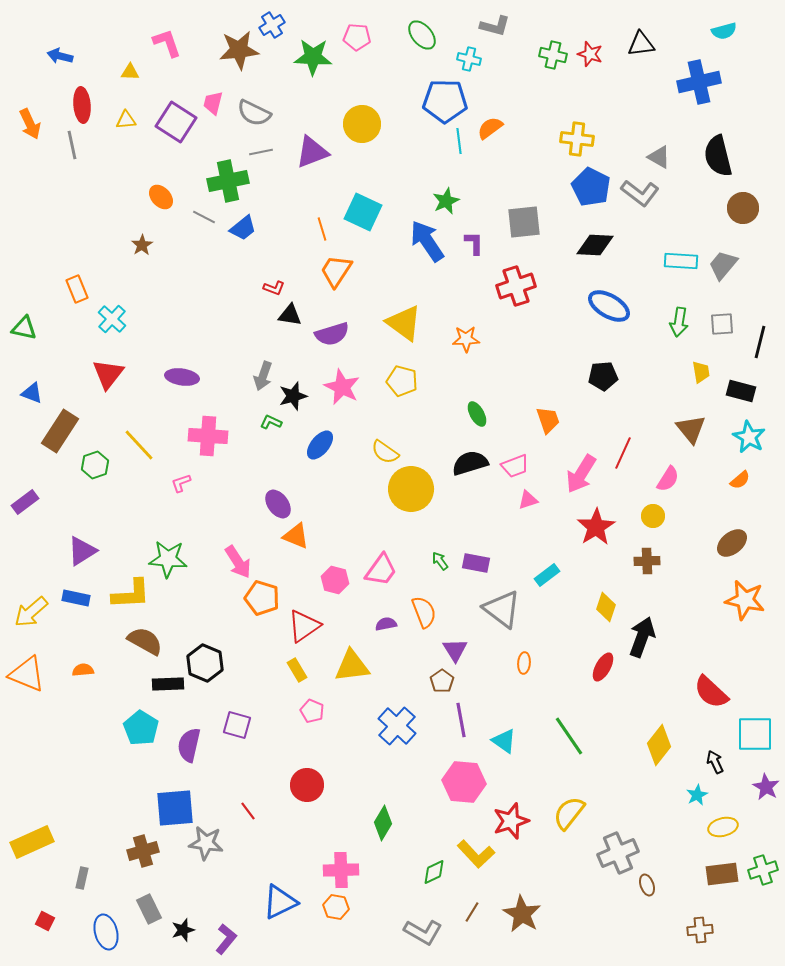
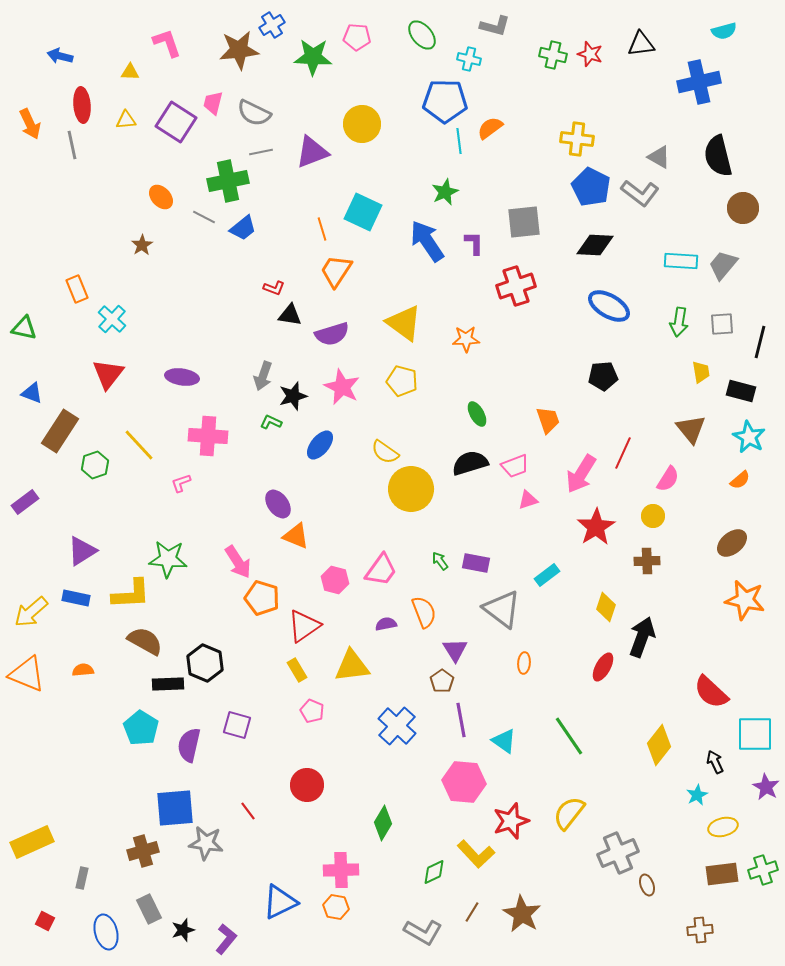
green star at (446, 201): moved 1 px left, 9 px up
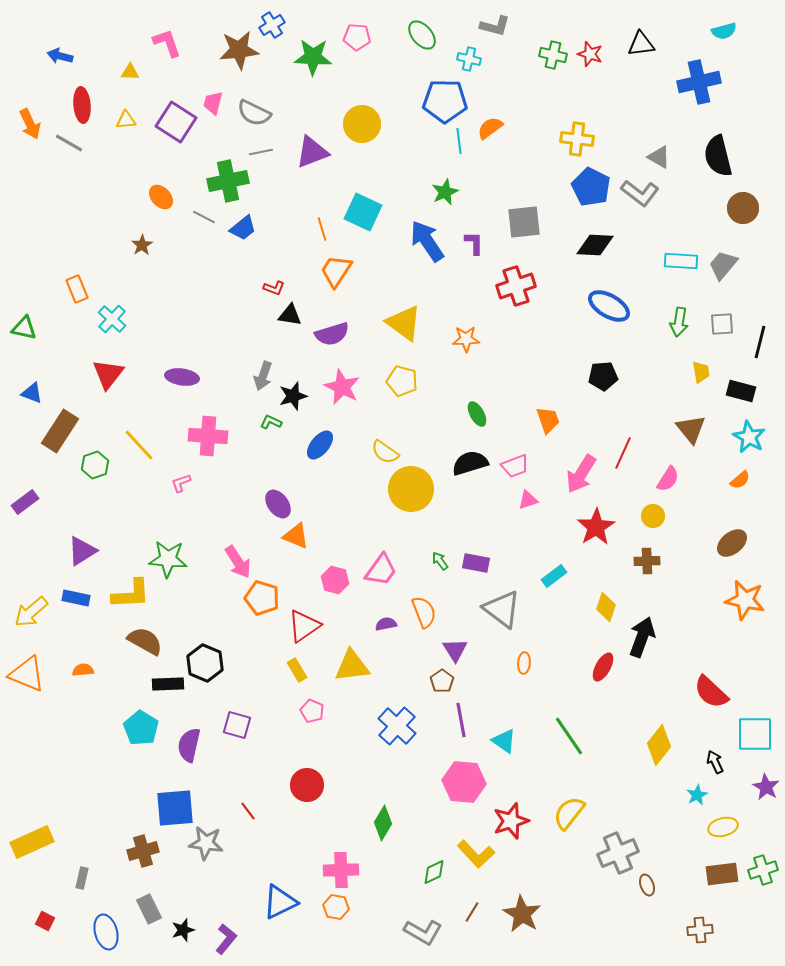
gray line at (72, 145): moved 3 px left, 2 px up; rotated 48 degrees counterclockwise
cyan rectangle at (547, 575): moved 7 px right, 1 px down
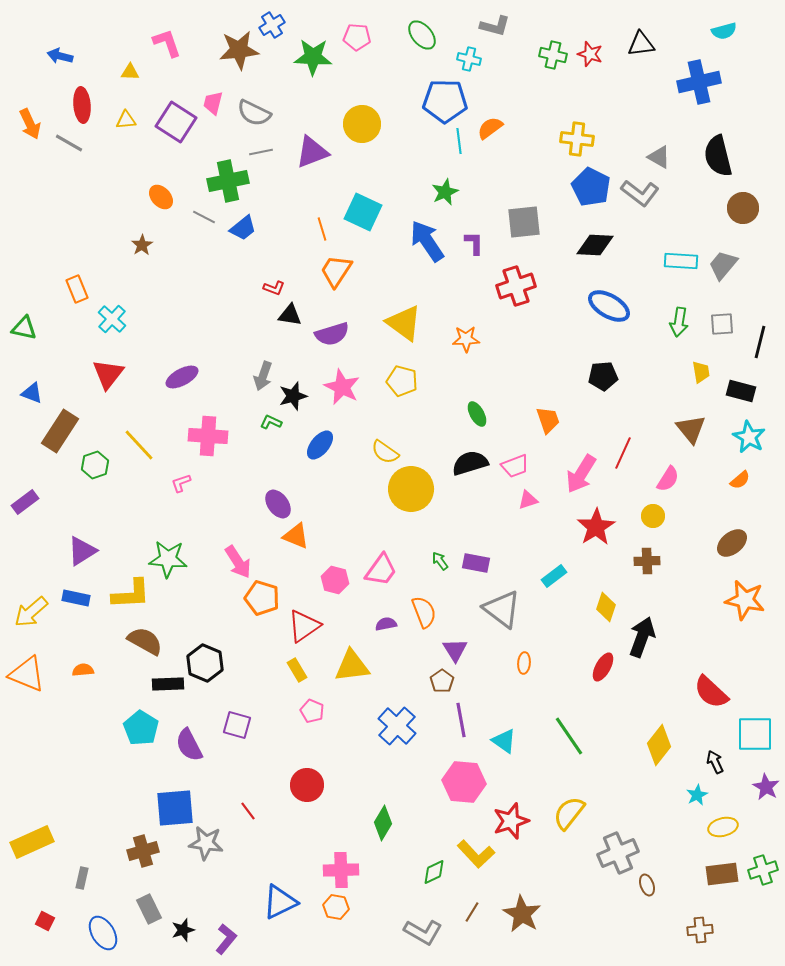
purple ellipse at (182, 377): rotated 36 degrees counterclockwise
purple semicircle at (189, 745): rotated 40 degrees counterclockwise
blue ellipse at (106, 932): moved 3 px left, 1 px down; rotated 16 degrees counterclockwise
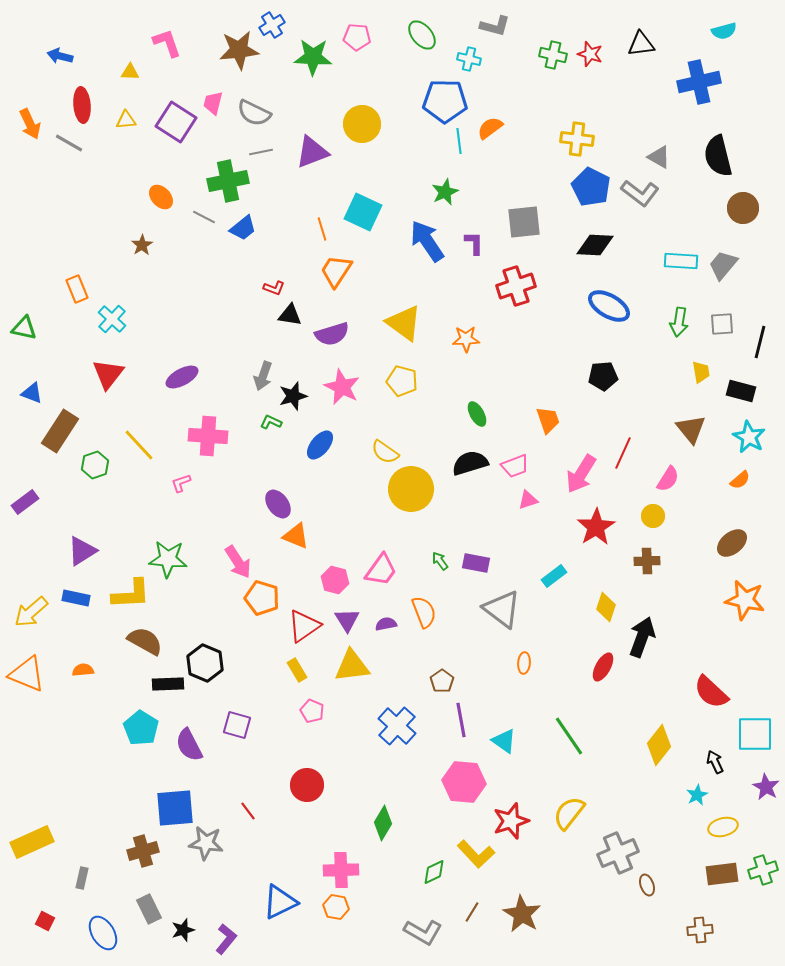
purple triangle at (455, 650): moved 108 px left, 30 px up
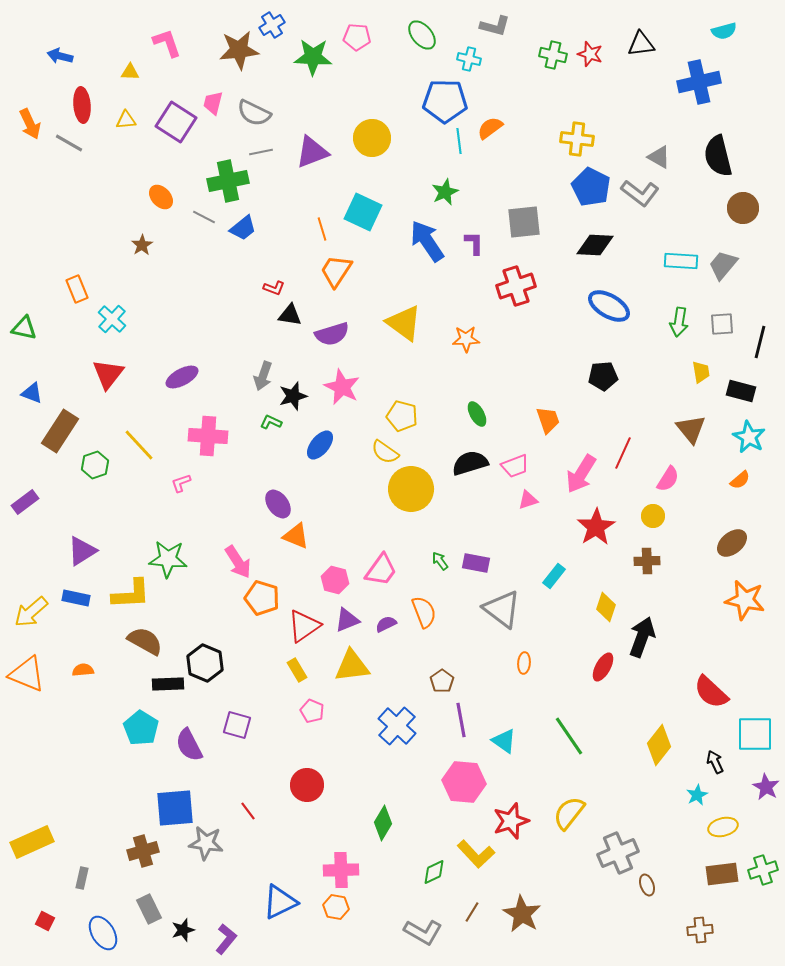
yellow circle at (362, 124): moved 10 px right, 14 px down
yellow pentagon at (402, 381): moved 35 px down
cyan rectangle at (554, 576): rotated 15 degrees counterclockwise
purple triangle at (347, 620): rotated 40 degrees clockwise
purple semicircle at (386, 624): rotated 15 degrees counterclockwise
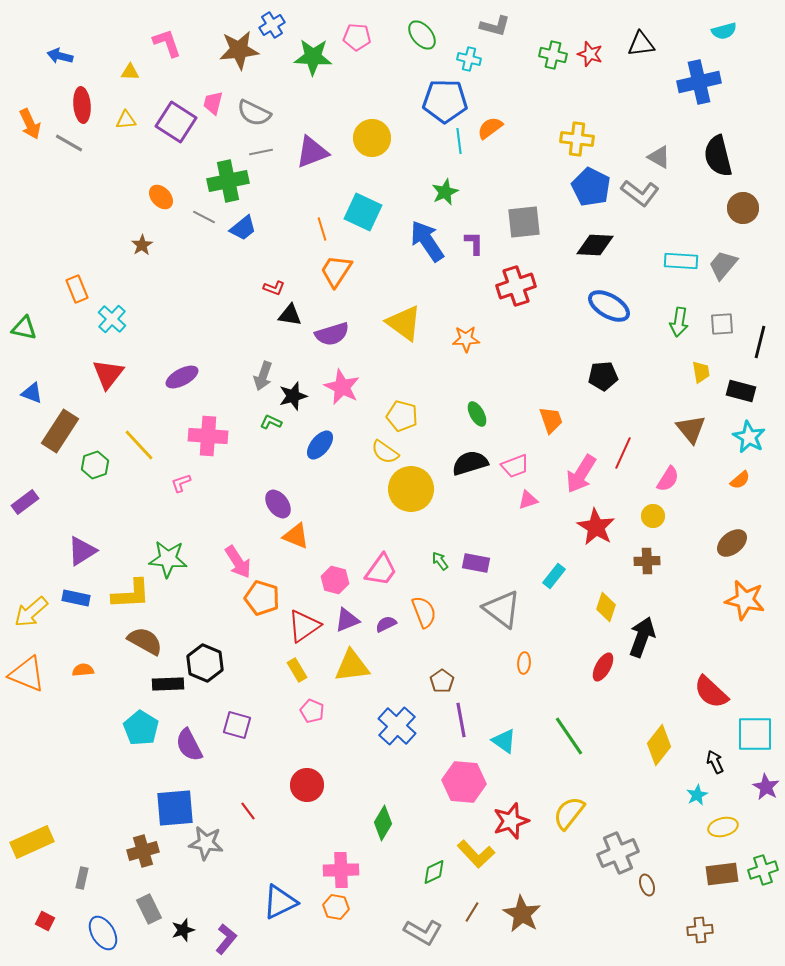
orange trapezoid at (548, 420): moved 3 px right
red star at (596, 527): rotated 9 degrees counterclockwise
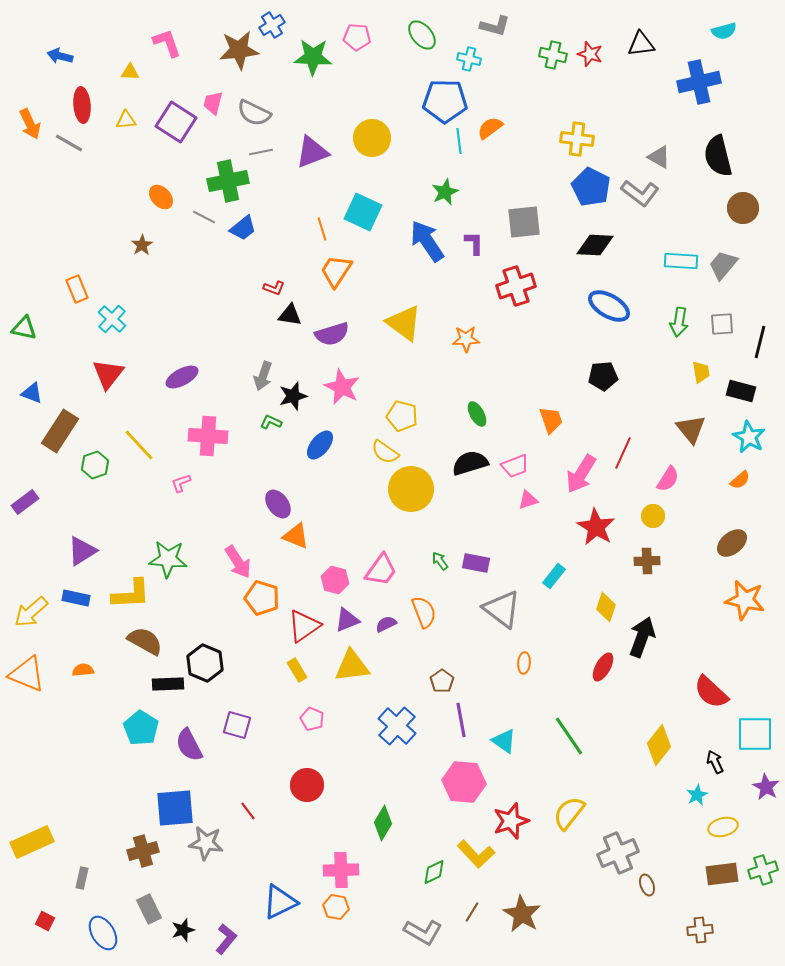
pink pentagon at (312, 711): moved 8 px down
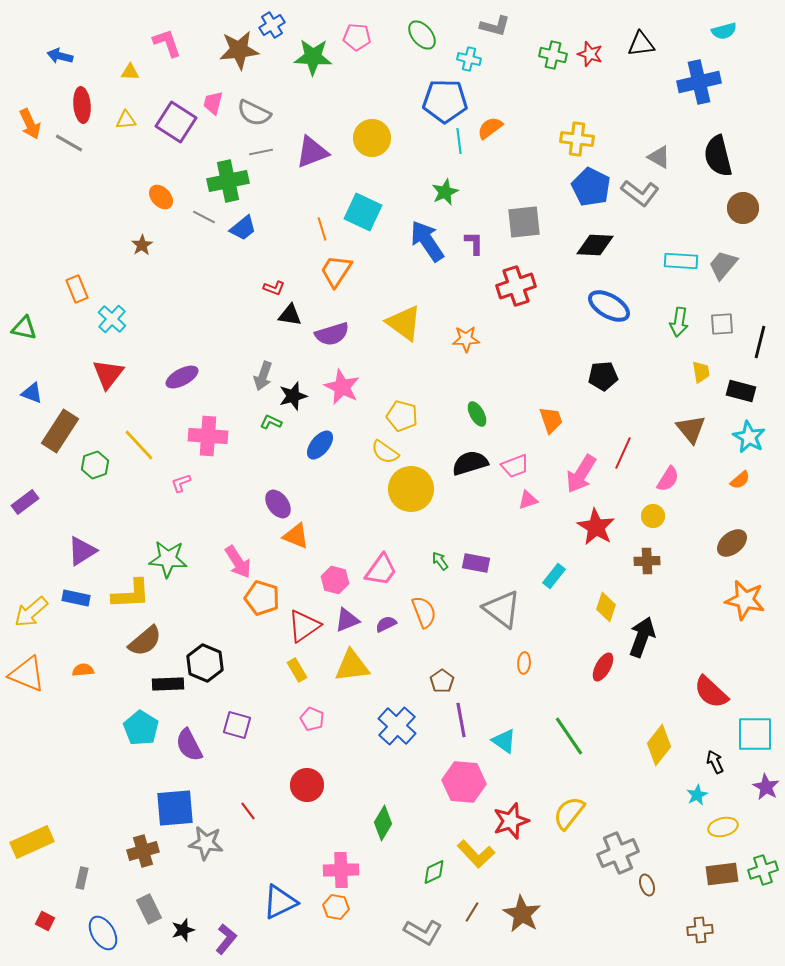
brown semicircle at (145, 641): rotated 111 degrees clockwise
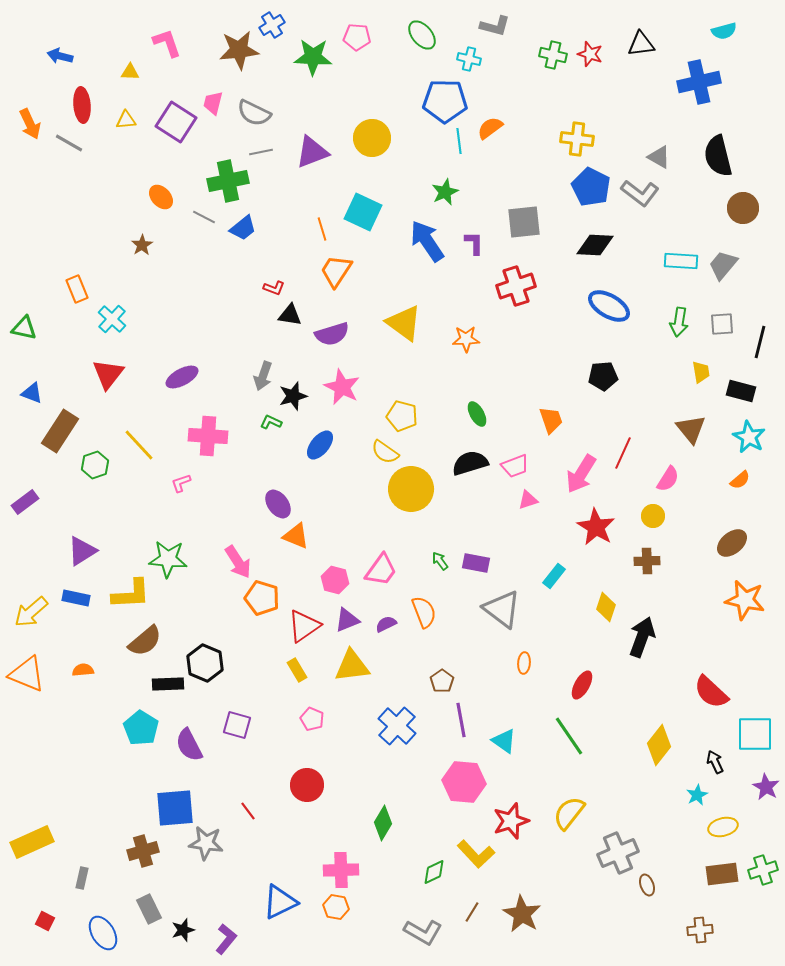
red ellipse at (603, 667): moved 21 px left, 18 px down
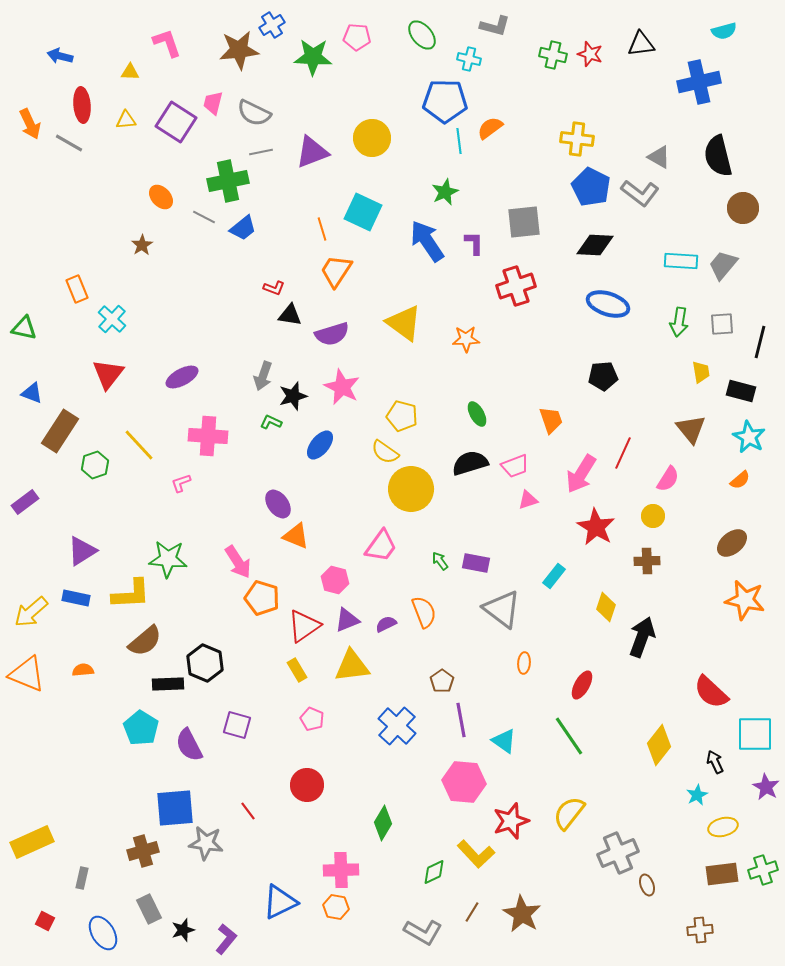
blue ellipse at (609, 306): moved 1 px left, 2 px up; rotated 12 degrees counterclockwise
pink trapezoid at (381, 570): moved 24 px up
